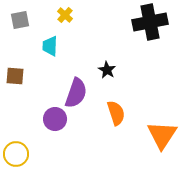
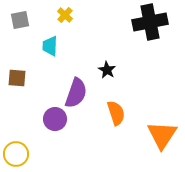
brown square: moved 2 px right, 2 px down
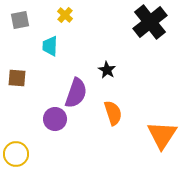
black cross: rotated 28 degrees counterclockwise
orange semicircle: moved 3 px left
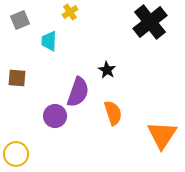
yellow cross: moved 5 px right, 3 px up; rotated 14 degrees clockwise
gray square: rotated 12 degrees counterclockwise
cyan trapezoid: moved 1 px left, 5 px up
purple semicircle: moved 2 px right, 1 px up
purple circle: moved 3 px up
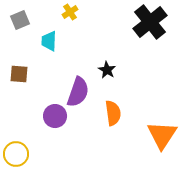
brown square: moved 2 px right, 4 px up
orange semicircle: rotated 10 degrees clockwise
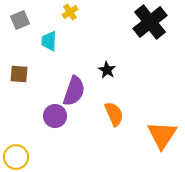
purple semicircle: moved 4 px left, 1 px up
orange semicircle: moved 1 px right, 1 px down; rotated 15 degrees counterclockwise
yellow circle: moved 3 px down
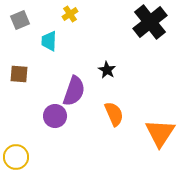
yellow cross: moved 2 px down
orange triangle: moved 2 px left, 2 px up
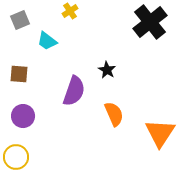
yellow cross: moved 3 px up
cyan trapezoid: moved 2 px left; rotated 55 degrees counterclockwise
purple circle: moved 32 px left
